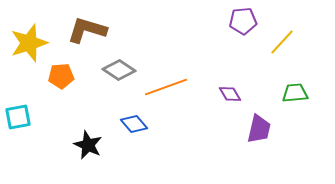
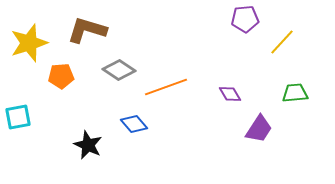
purple pentagon: moved 2 px right, 2 px up
purple trapezoid: rotated 20 degrees clockwise
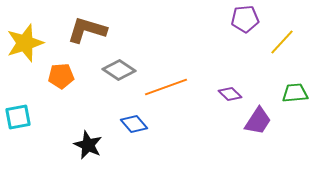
yellow star: moved 4 px left
purple diamond: rotated 15 degrees counterclockwise
purple trapezoid: moved 1 px left, 8 px up
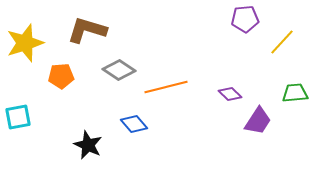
orange line: rotated 6 degrees clockwise
